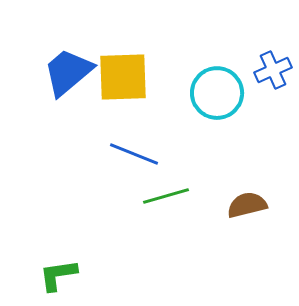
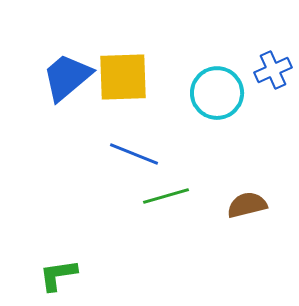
blue trapezoid: moved 1 px left, 5 px down
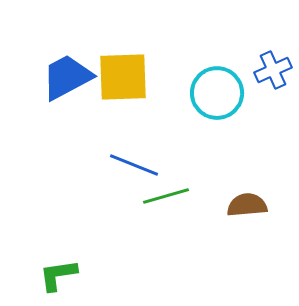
blue trapezoid: rotated 12 degrees clockwise
blue line: moved 11 px down
brown semicircle: rotated 9 degrees clockwise
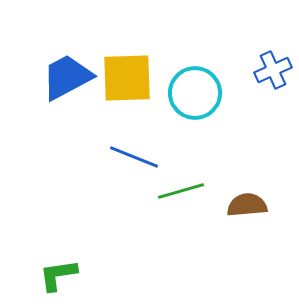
yellow square: moved 4 px right, 1 px down
cyan circle: moved 22 px left
blue line: moved 8 px up
green line: moved 15 px right, 5 px up
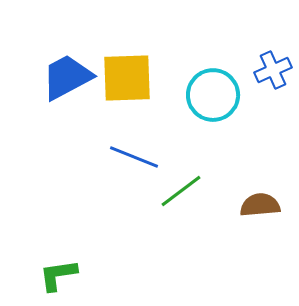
cyan circle: moved 18 px right, 2 px down
green line: rotated 21 degrees counterclockwise
brown semicircle: moved 13 px right
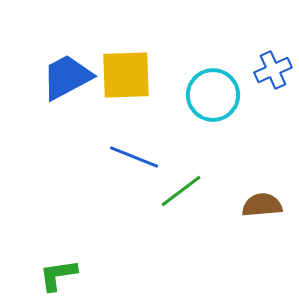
yellow square: moved 1 px left, 3 px up
brown semicircle: moved 2 px right
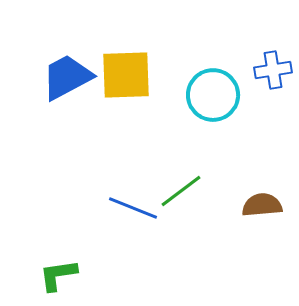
blue cross: rotated 15 degrees clockwise
blue line: moved 1 px left, 51 px down
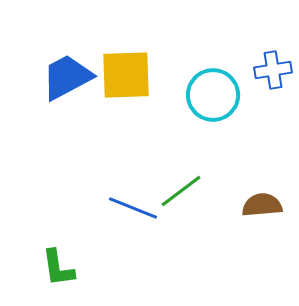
green L-shape: moved 7 px up; rotated 90 degrees counterclockwise
